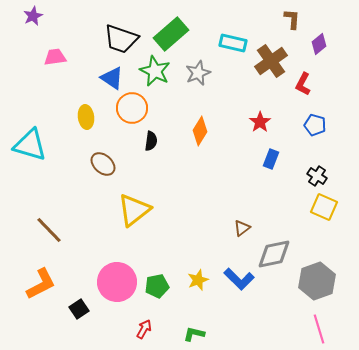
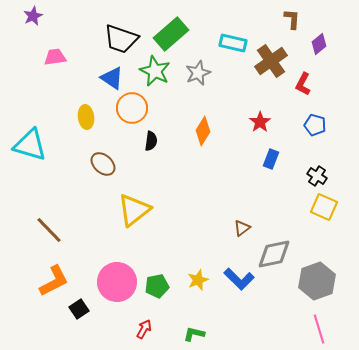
orange diamond: moved 3 px right
orange L-shape: moved 13 px right, 3 px up
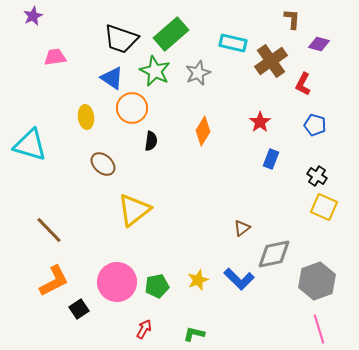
purple diamond: rotated 55 degrees clockwise
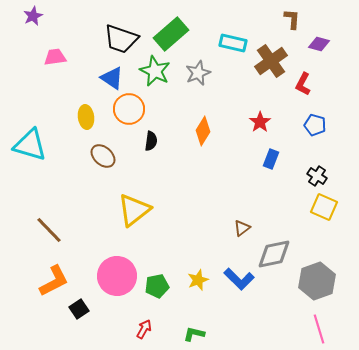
orange circle: moved 3 px left, 1 px down
brown ellipse: moved 8 px up
pink circle: moved 6 px up
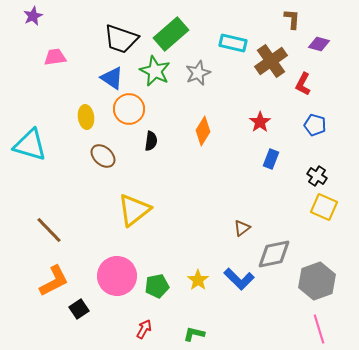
yellow star: rotated 15 degrees counterclockwise
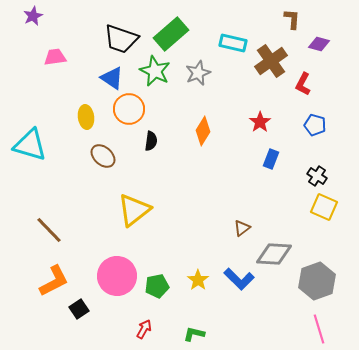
gray diamond: rotated 15 degrees clockwise
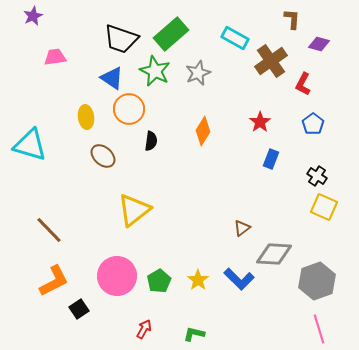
cyan rectangle: moved 2 px right, 5 px up; rotated 16 degrees clockwise
blue pentagon: moved 2 px left, 1 px up; rotated 20 degrees clockwise
green pentagon: moved 2 px right, 5 px up; rotated 20 degrees counterclockwise
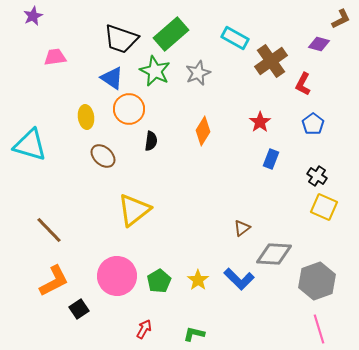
brown L-shape: moved 49 px right; rotated 60 degrees clockwise
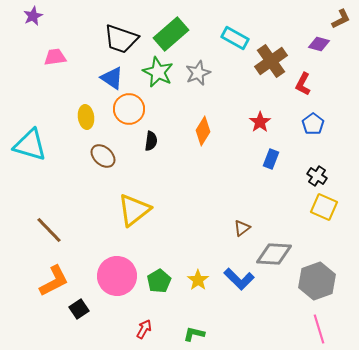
green star: moved 3 px right, 1 px down
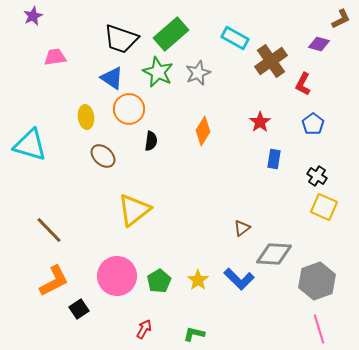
blue rectangle: moved 3 px right; rotated 12 degrees counterclockwise
